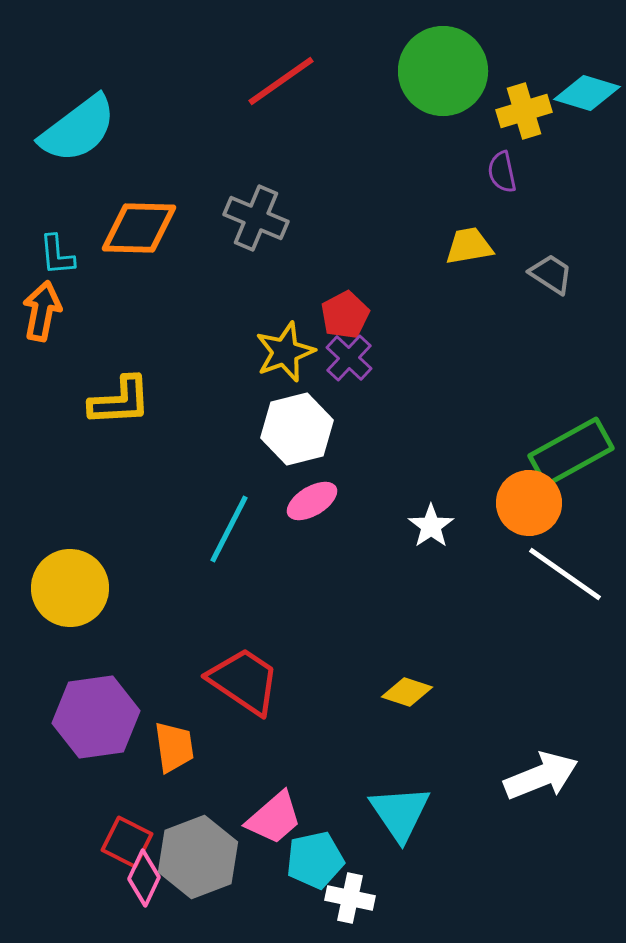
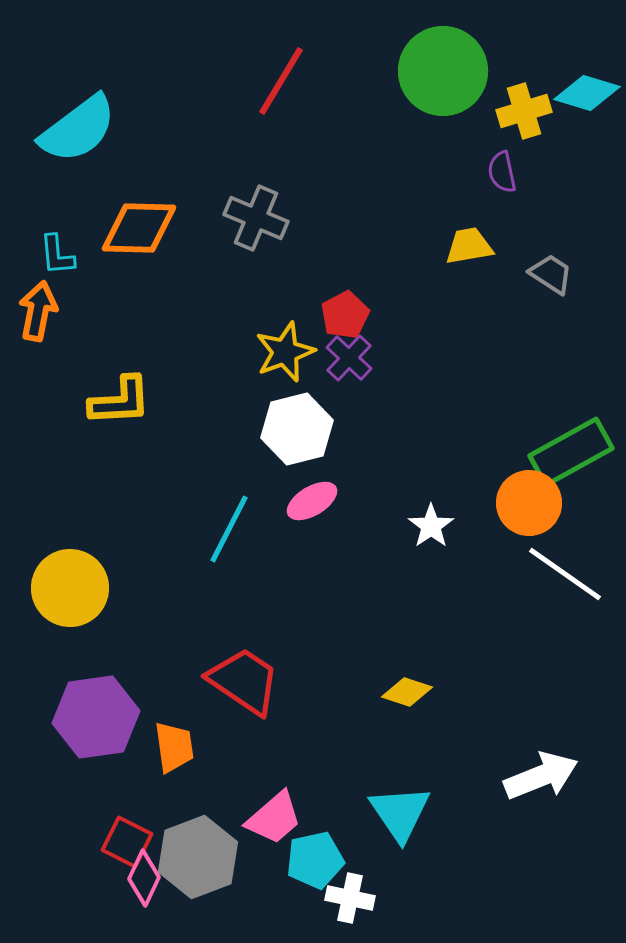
red line: rotated 24 degrees counterclockwise
orange arrow: moved 4 px left
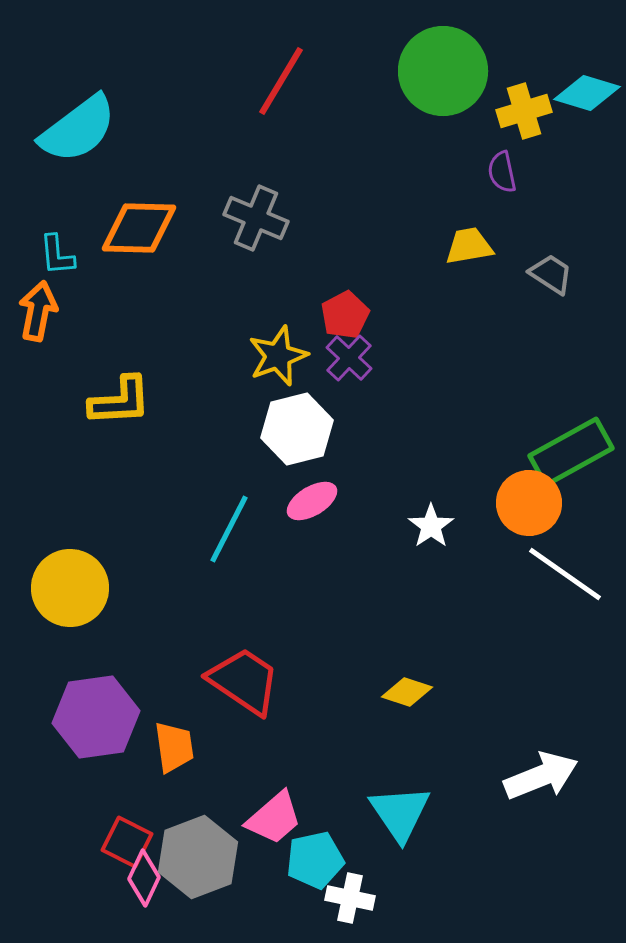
yellow star: moved 7 px left, 4 px down
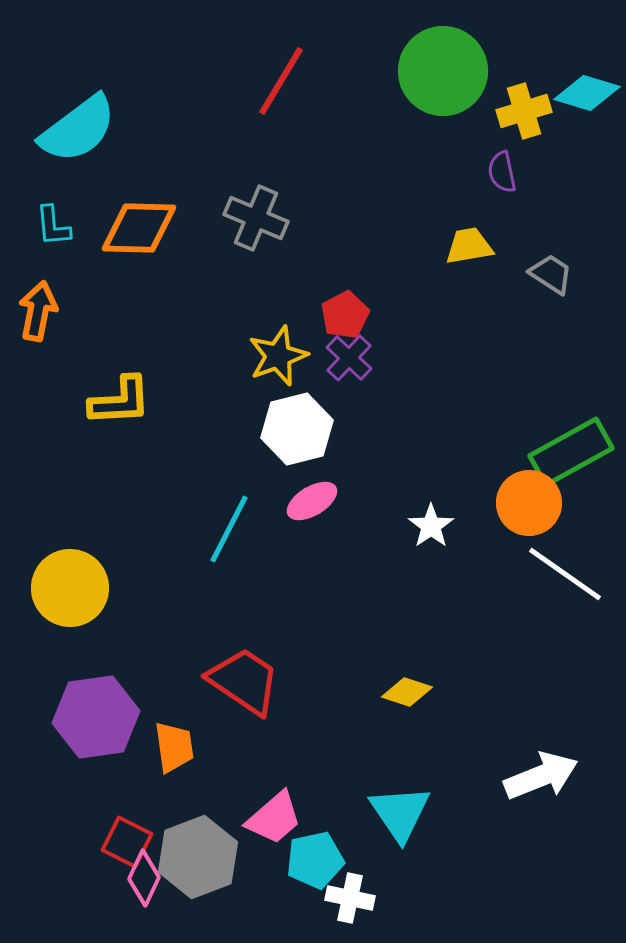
cyan L-shape: moved 4 px left, 29 px up
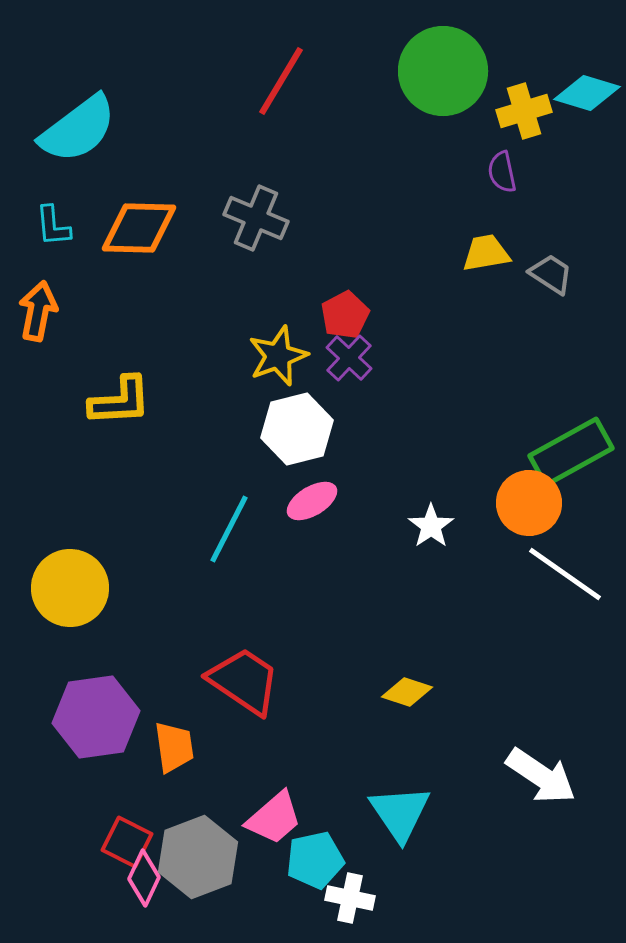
yellow trapezoid: moved 17 px right, 7 px down
white arrow: rotated 56 degrees clockwise
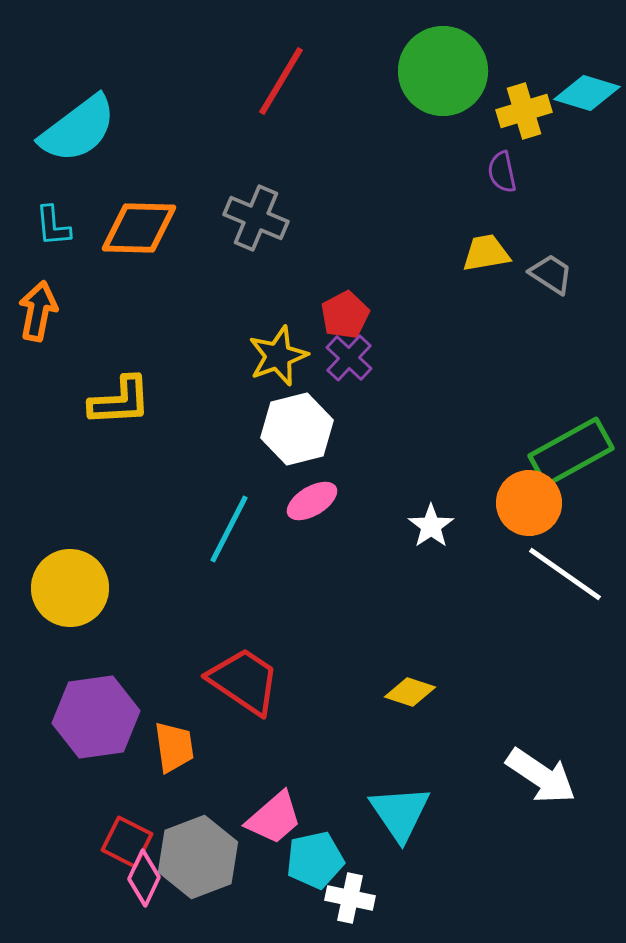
yellow diamond: moved 3 px right
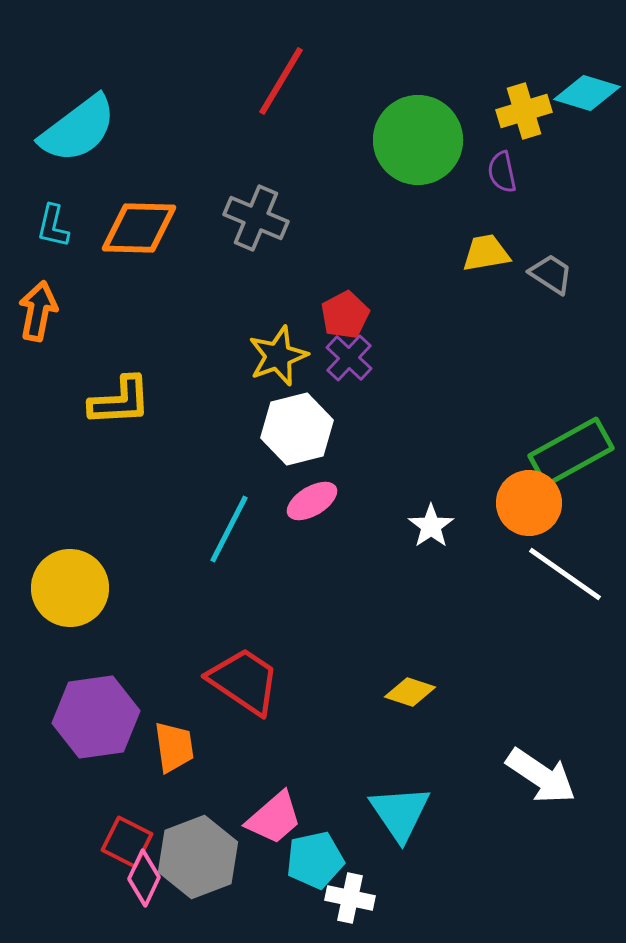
green circle: moved 25 px left, 69 px down
cyan L-shape: rotated 18 degrees clockwise
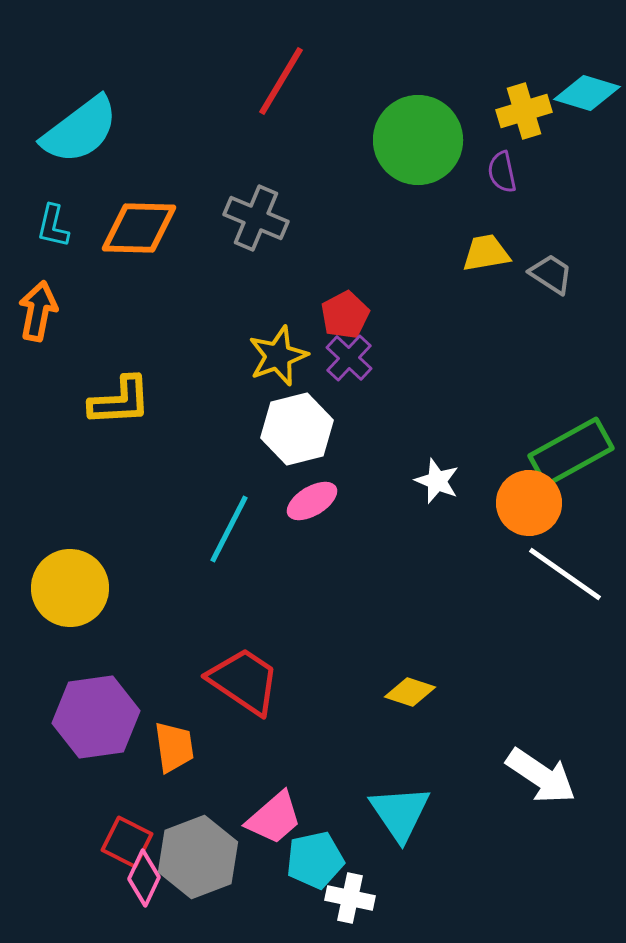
cyan semicircle: moved 2 px right, 1 px down
white star: moved 6 px right, 45 px up; rotated 15 degrees counterclockwise
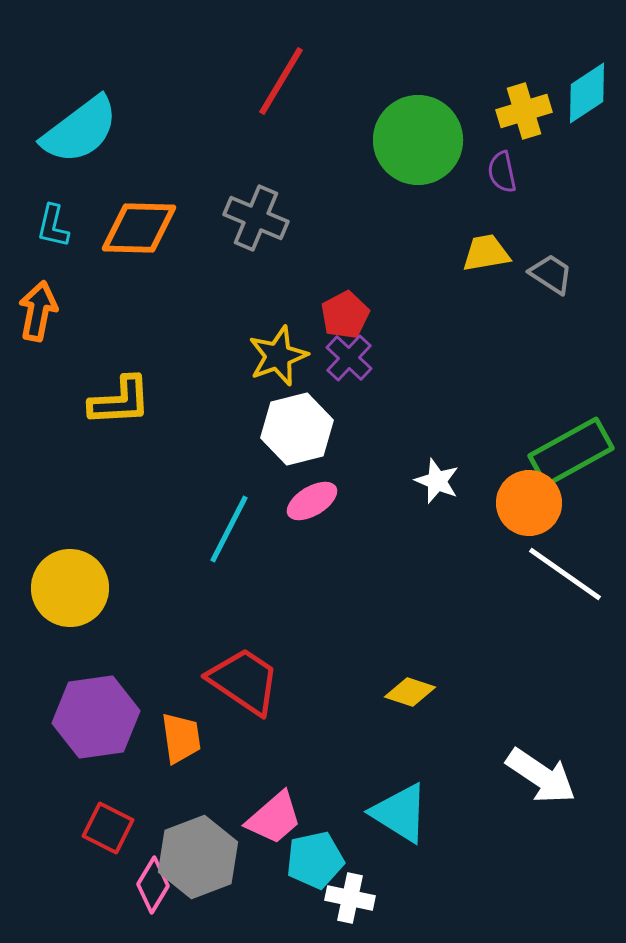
cyan diamond: rotated 50 degrees counterclockwise
orange trapezoid: moved 7 px right, 9 px up
cyan triangle: rotated 24 degrees counterclockwise
red square: moved 19 px left, 14 px up
pink diamond: moved 9 px right, 7 px down; rotated 6 degrees clockwise
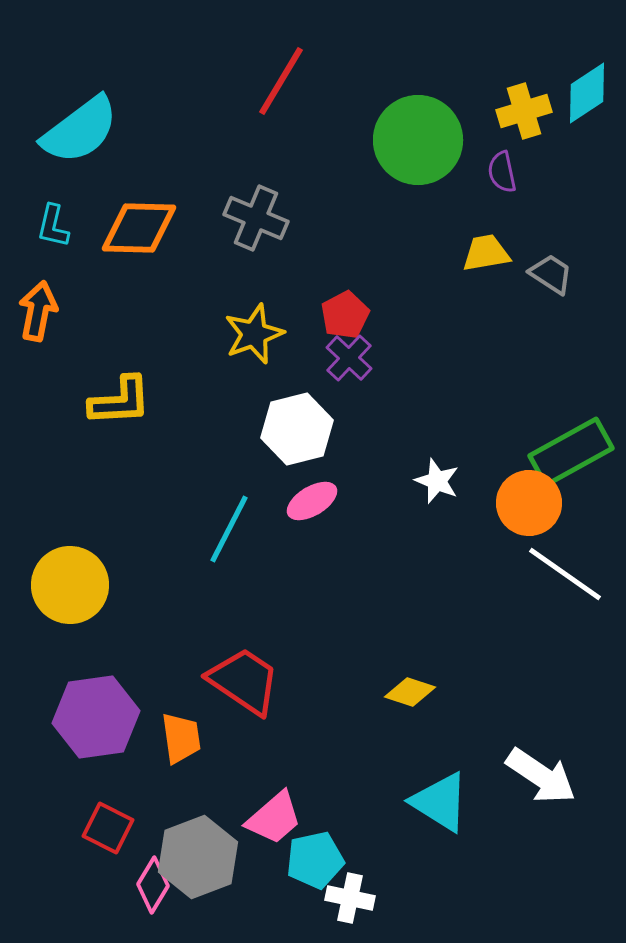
yellow star: moved 24 px left, 22 px up
yellow circle: moved 3 px up
cyan triangle: moved 40 px right, 11 px up
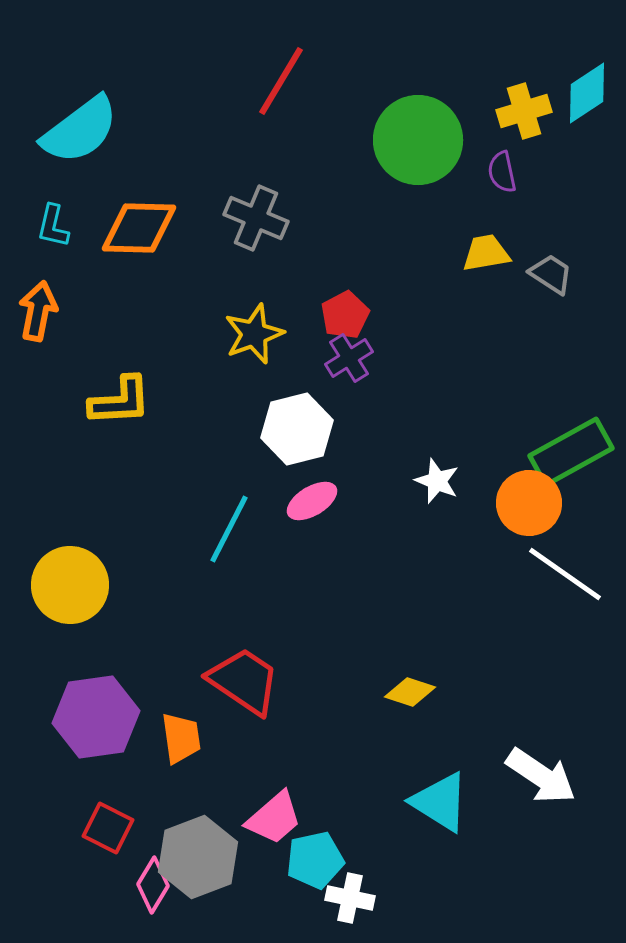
purple cross: rotated 15 degrees clockwise
